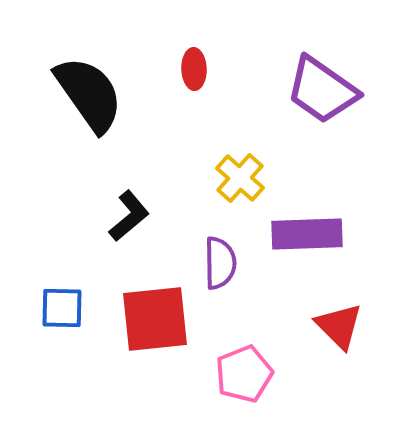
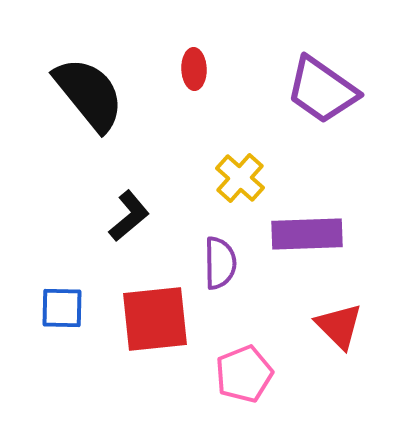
black semicircle: rotated 4 degrees counterclockwise
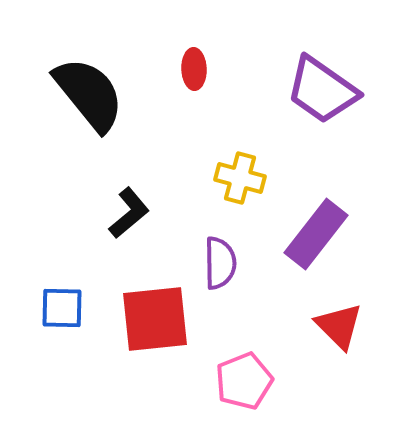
yellow cross: rotated 27 degrees counterclockwise
black L-shape: moved 3 px up
purple rectangle: moved 9 px right; rotated 50 degrees counterclockwise
pink pentagon: moved 7 px down
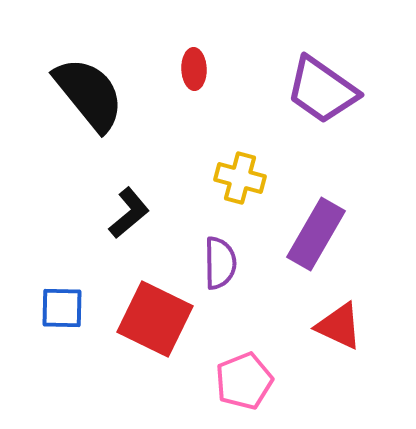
purple rectangle: rotated 8 degrees counterclockwise
red square: rotated 32 degrees clockwise
red triangle: rotated 20 degrees counterclockwise
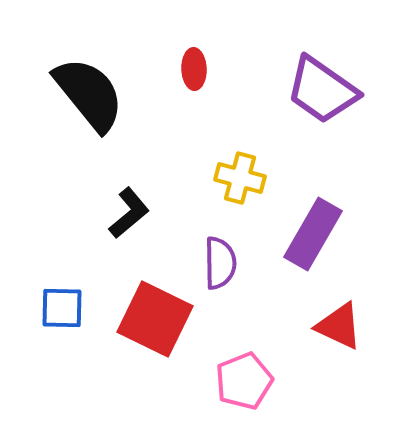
purple rectangle: moved 3 px left
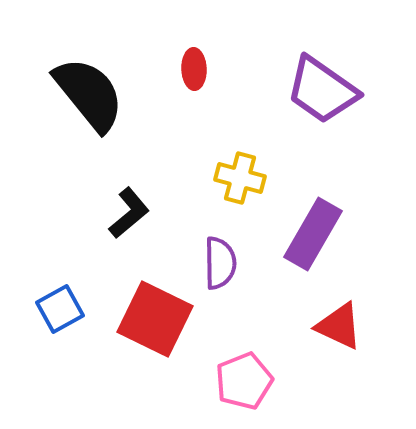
blue square: moved 2 px left, 1 px down; rotated 30 degrees counterclockwise
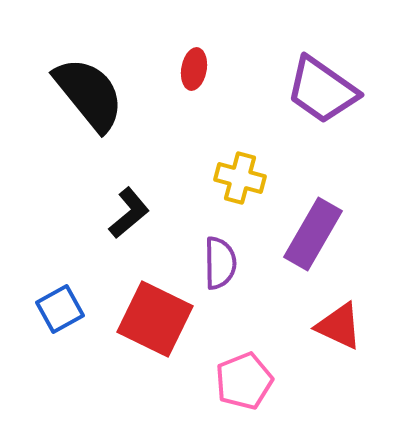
red ellipse: rotated 12 degrees clockwise
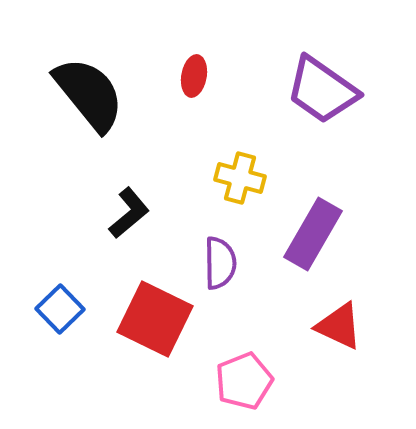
red ellipse: moved 7 px down
blue square: rotated 15 degrees counterclockwise
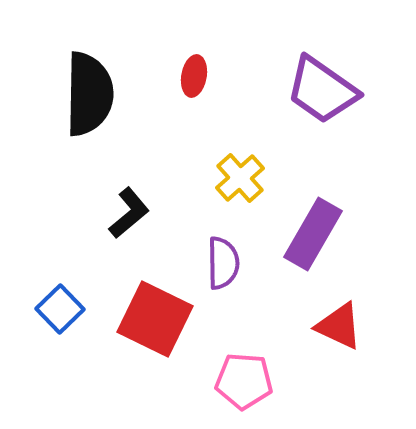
black semicircle: rotated 40 degrees clockwise
yellow cross: rotated 33 degrees clockwise
purple semicircle: moved 3 px right
pink pentagon: rotated 26 degrees clockwise
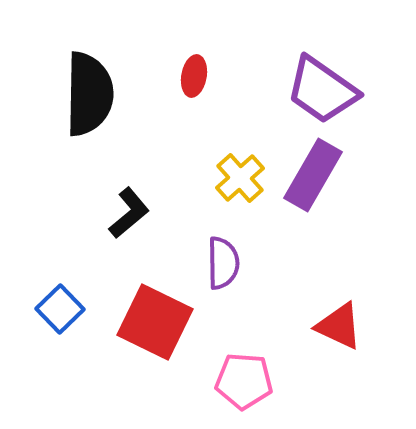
purple rectangle: moved 59 px up
red square: moved 3 px down
